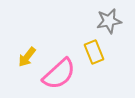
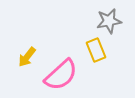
yellow rectangle: moved 2 px right, 2 px up
pink semicircle: moved 2 px right, 1 px down
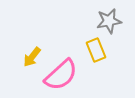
yellow arrow: moved 5 px right
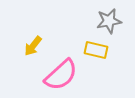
yellow rectangle: rotated 55 degrees counterclockwise
yellow arrow: moved 1 px right, 11 px up
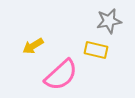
yellow arrow: rotated 20 degrees clockwise
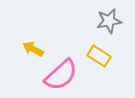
yellow arrow: moved 3 px down; rotated 60 degrees clockwise
yellow rectangle: moved 3 px right, 6 px down; rotated 20 degrees clockwise
